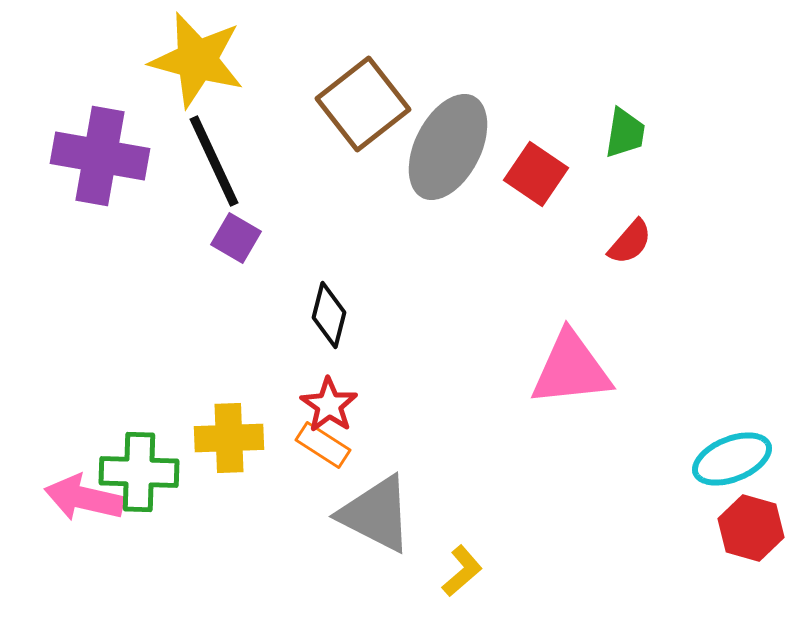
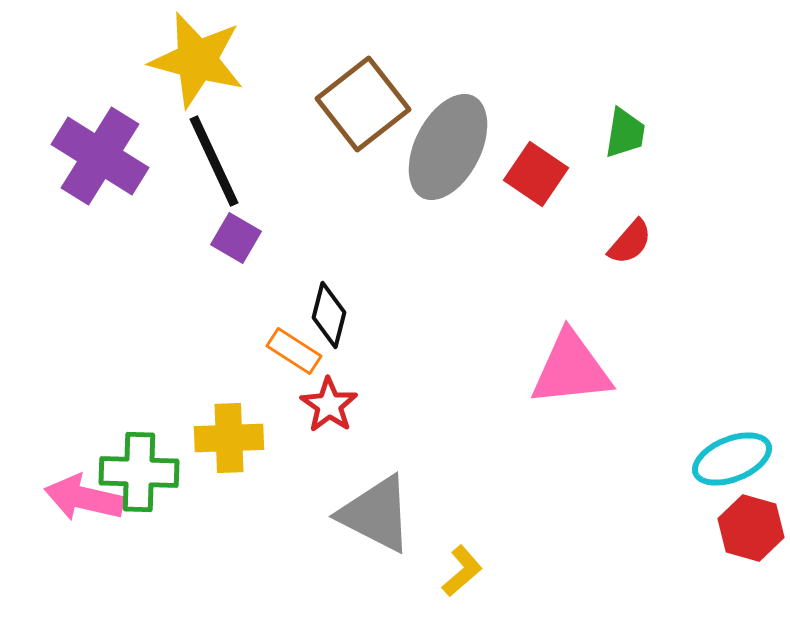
purple cross: rotated 22 degrees clockwise
orange rectangle: moved 29 px left, 94 px up
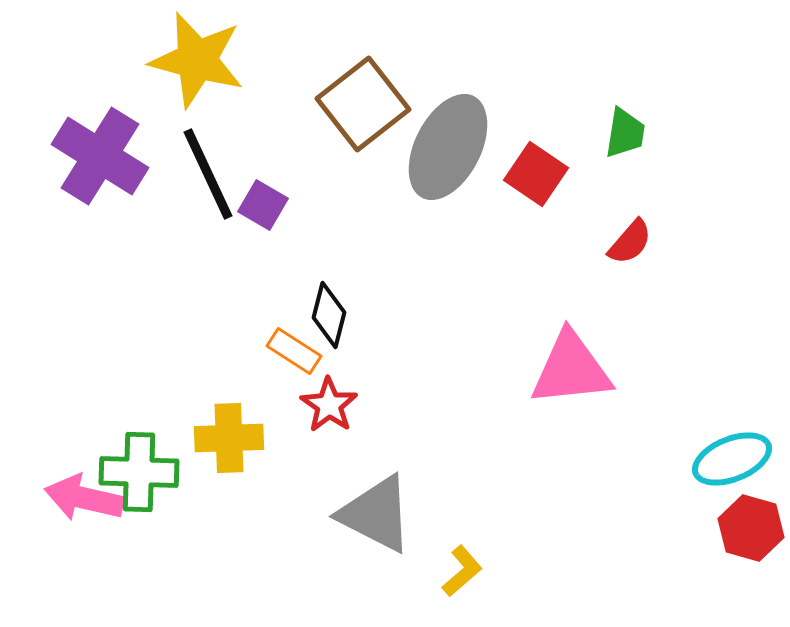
black line: moved 6 px left, 13 px down
purple square: moved 27 px right, 33 px up
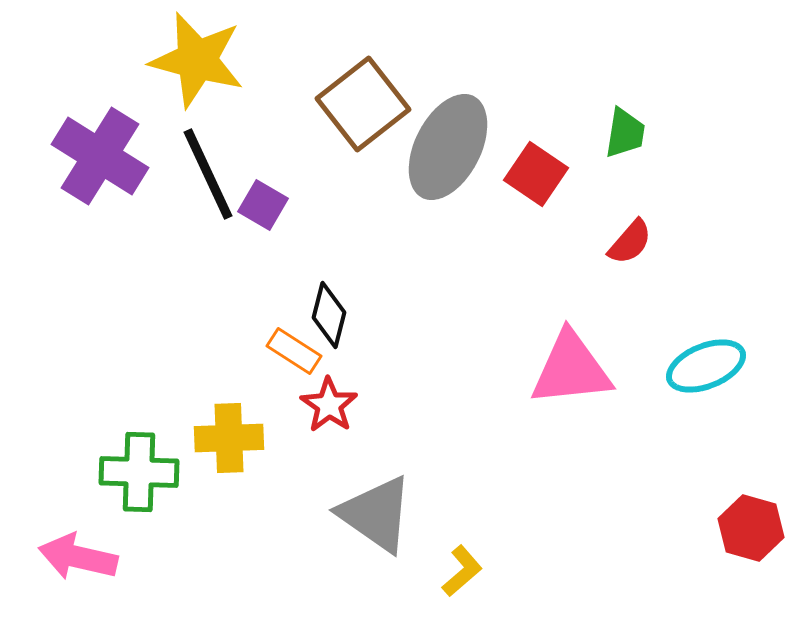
cyan ellipse: moved 26 px left, 93 px up
pink arrow: moved 6 px left, 59 px down
gray triangle: rotated 8 degrees clockwise
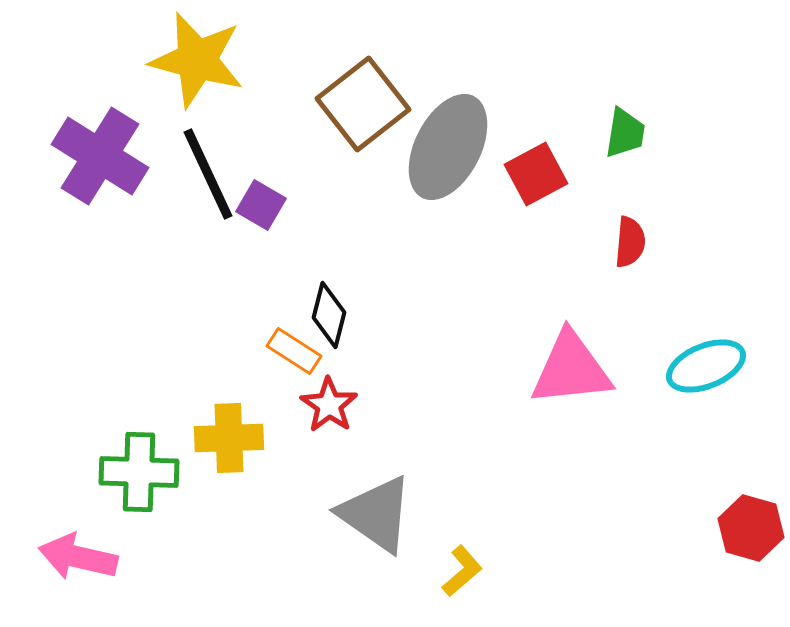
red square: rotated 28 degrees clockwise
purple square: moved 2 px left
red semicircle: rotated 36 degrees counterclockwise
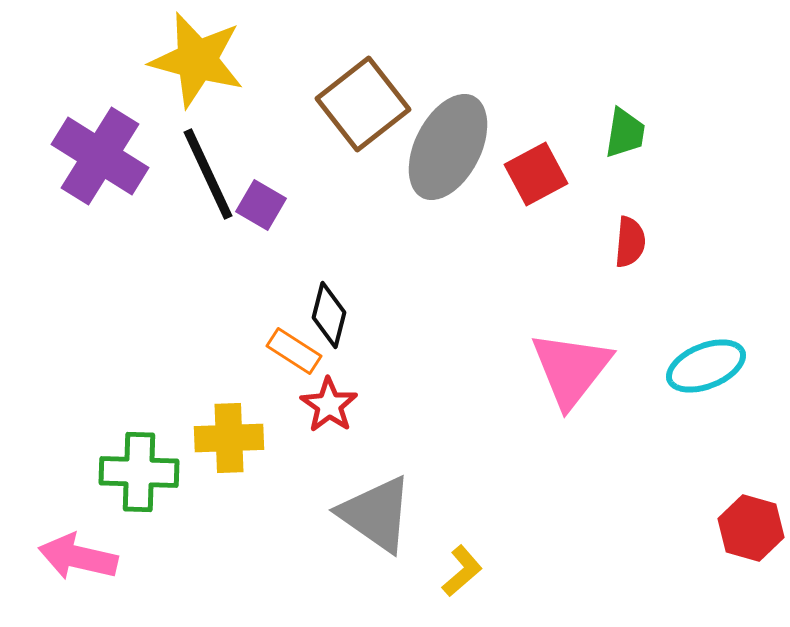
pink triangle: rotated 46 degrees counterclockwise
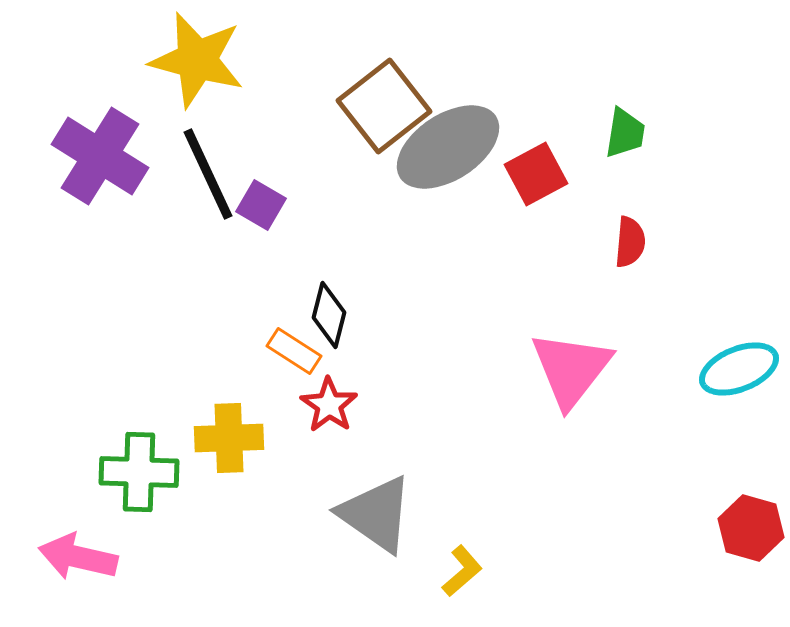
brown square: moved 21 px right, 2 px down
gray ellipse: rotated 30 degrees clockwise
cyan ellipse: moved 33 px right, 3 px down
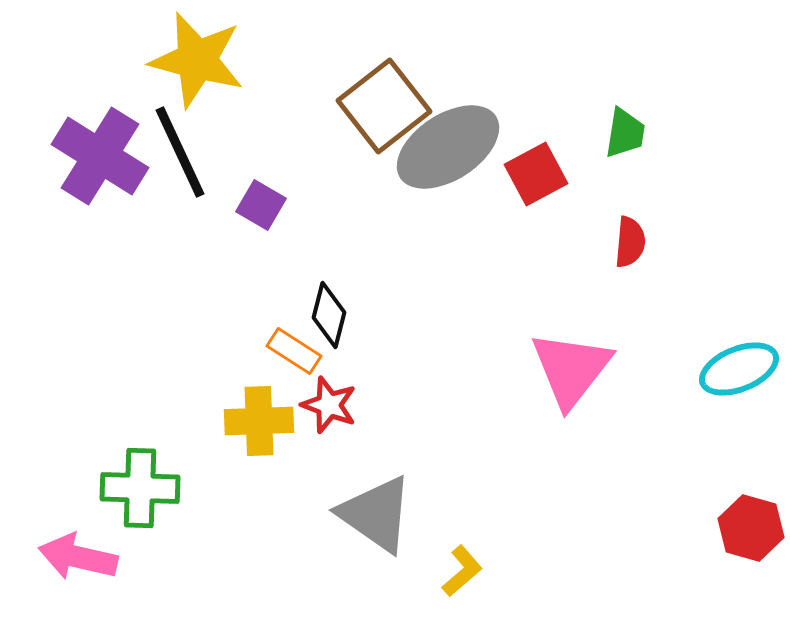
black line: moved 28 px left, 22 px up
red star: rotated 14 degrees counterclockwise
yellow cross: moved 30 px right, 17 px up
green cross: moved 1 px right, 16 px down
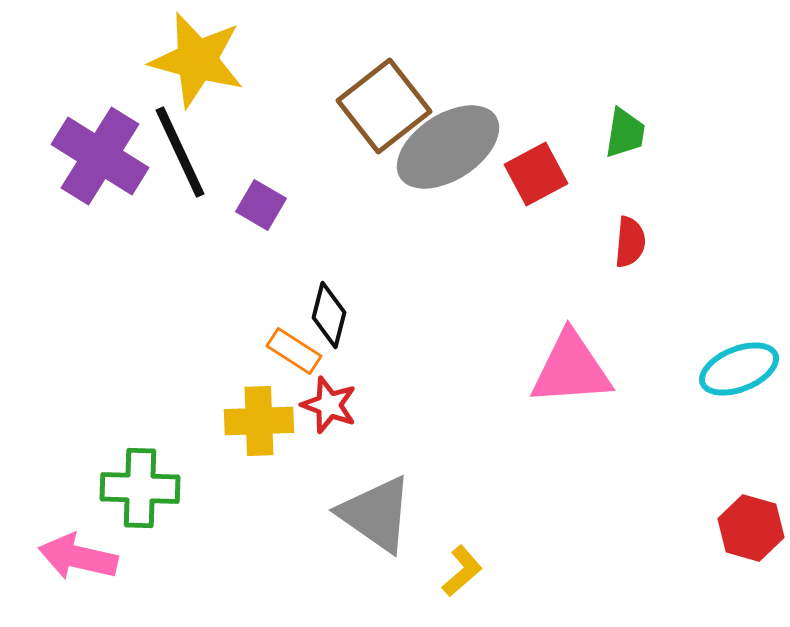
pink triangle: rotated 48 degrees clockwise
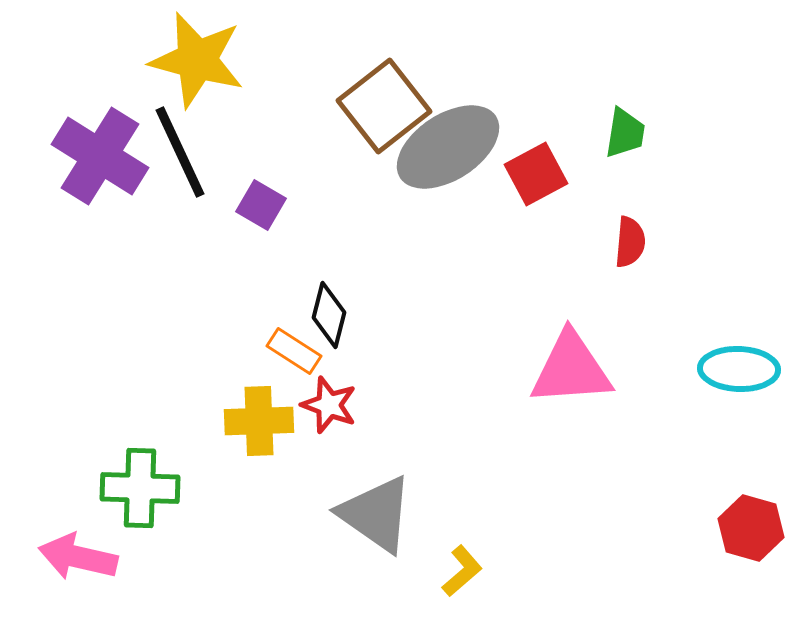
cyan ellipse: rotated 24 degrees clockwise
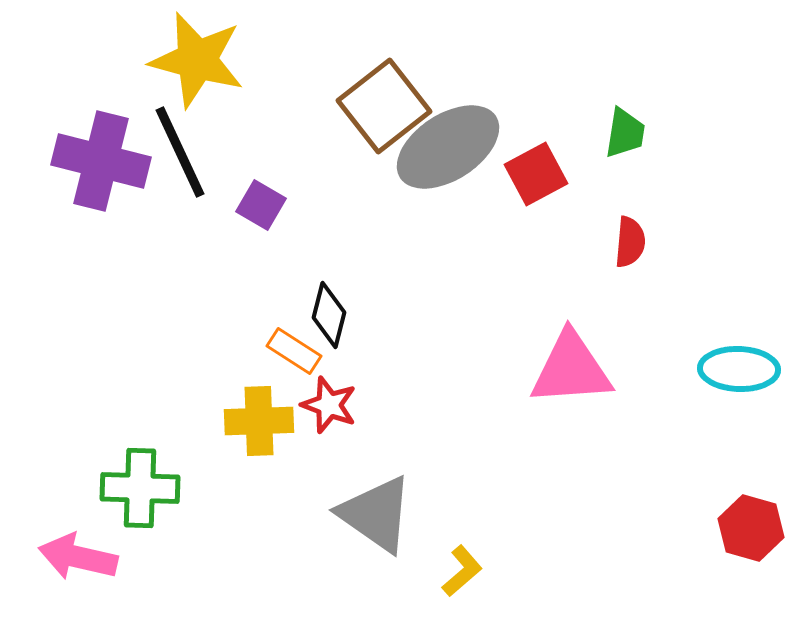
purple cross: moved 1 px right, 5 px down; rotated 18 degrees counterclockwise
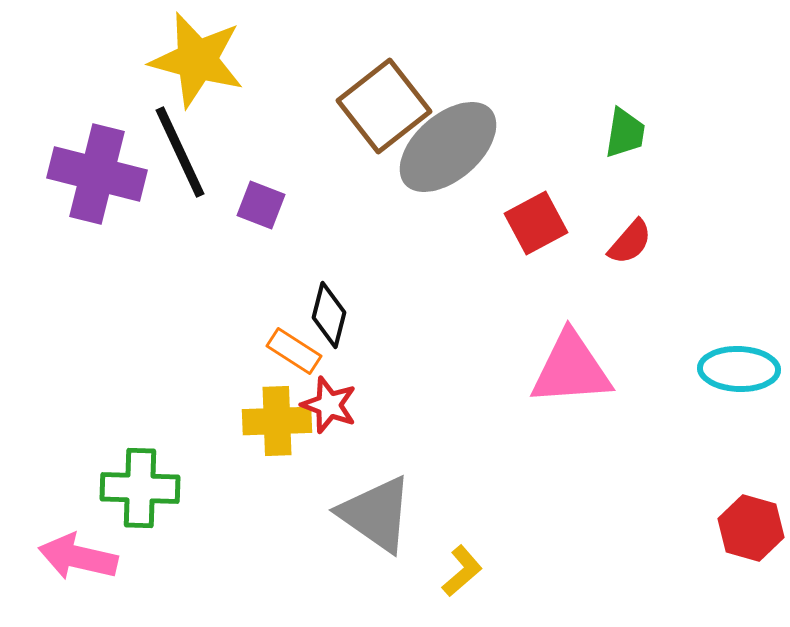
gray ellipse: rotated 8 degrees counterclockwise
purple cross: moved 4 px left, 13 px down
red square: moved 49 px down
purple square: rotated 9 degrees counterclockwise
red semicircle: rotated 36 degrees clockwise
yellow cross: moved 18 px right
